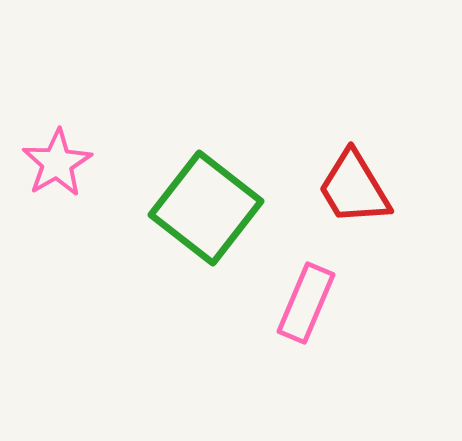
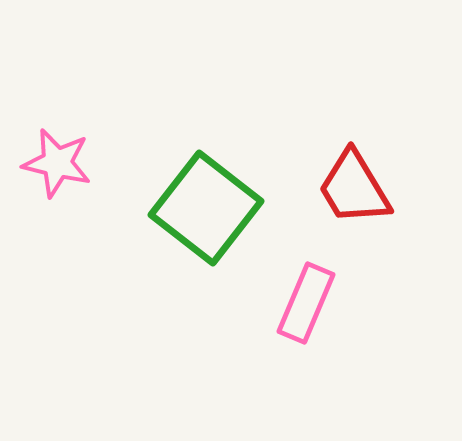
pink star: rotated 28 degrees counterclockwise
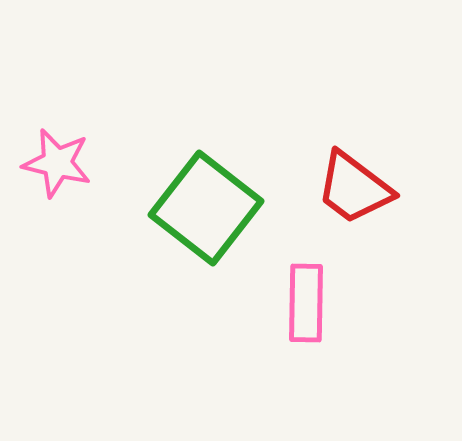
red trapezoid: rotated 22 degrees counterclockwise
pink rectangle: rotated 22 degrees counterclockwise
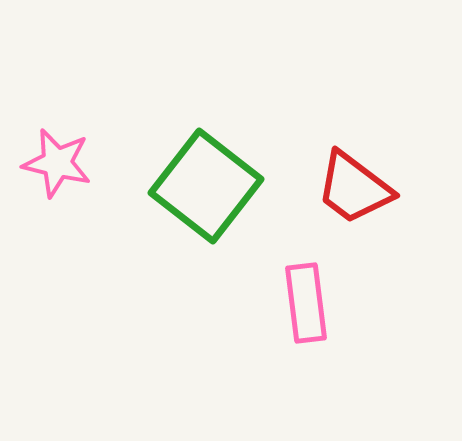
green square: moved 22 px up
pink rectangle: rotated 8 degrees counterclockwise
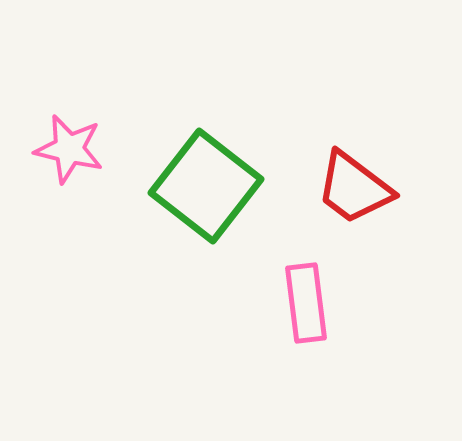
pink star: moved 12 px right, 14 px up
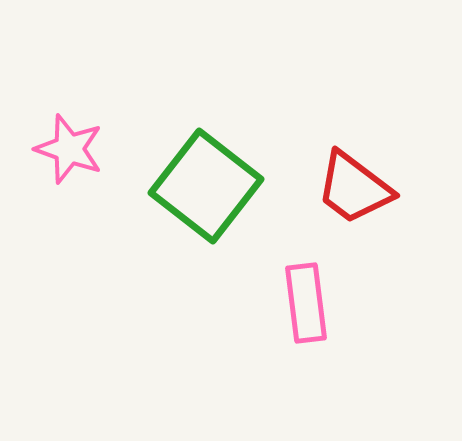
pink star: rotated 6 degrees clockwise
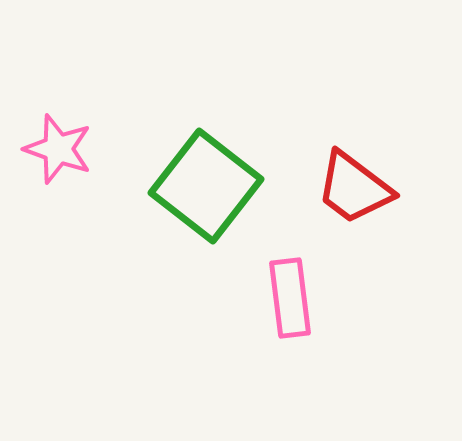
pink star: moved 11 px left
pink rectangle: moved 16 px left, 5 px up
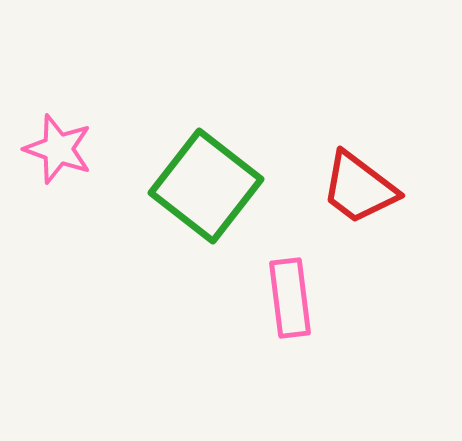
red trapezoid: moved 5 px right
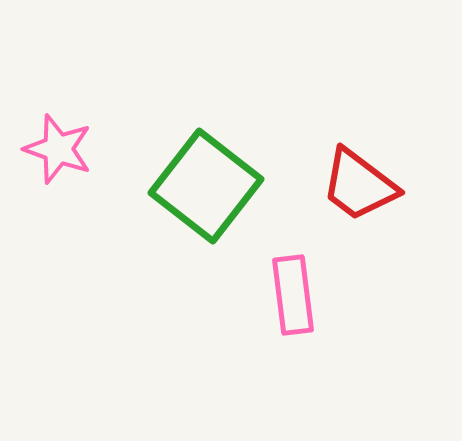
red trapezoid: moved 3 px up
pink rectangle: moved 3 px right, 3 px up
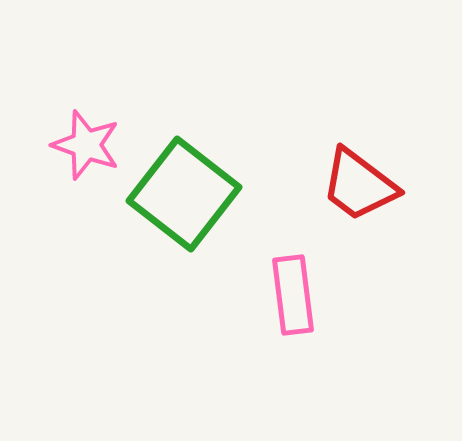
pink star: moved 28 px right, 4 px up
green square: moved 22 px left, 8 px down
